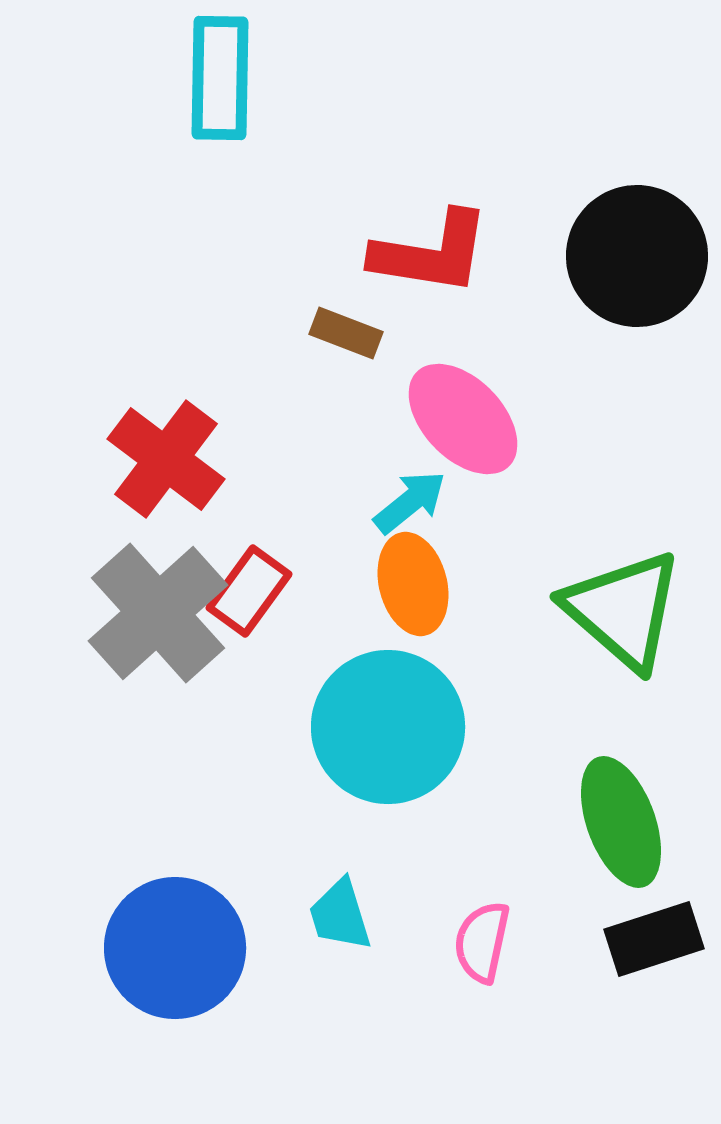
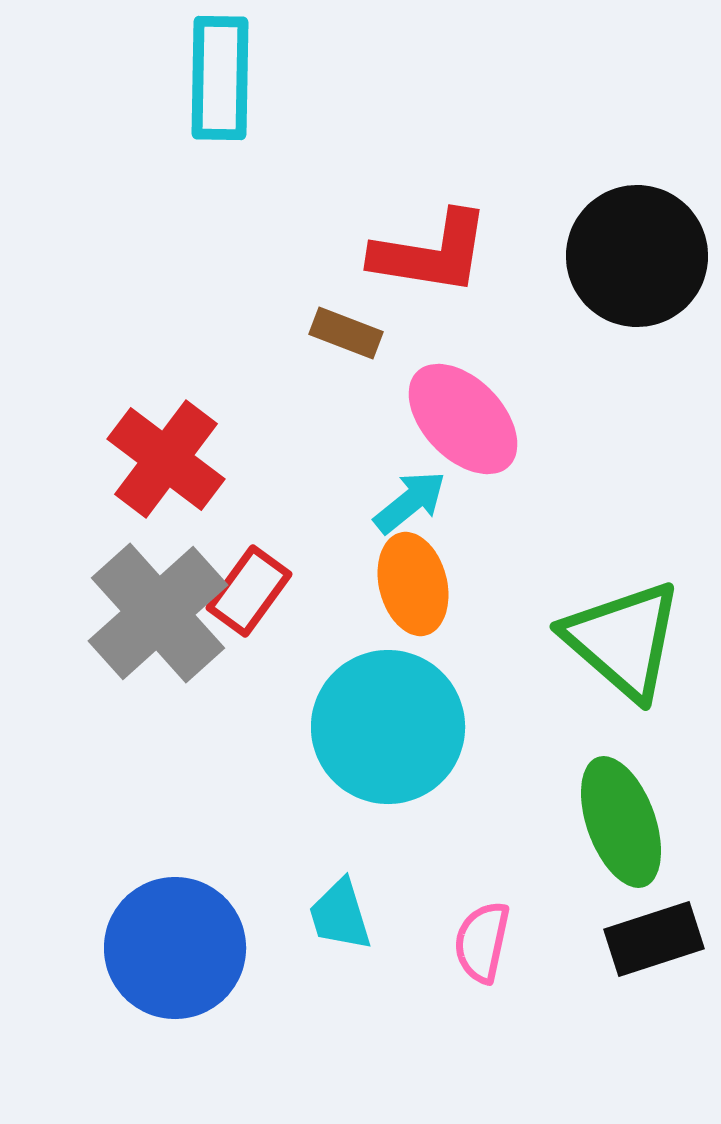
green triangle: moved 30 px down
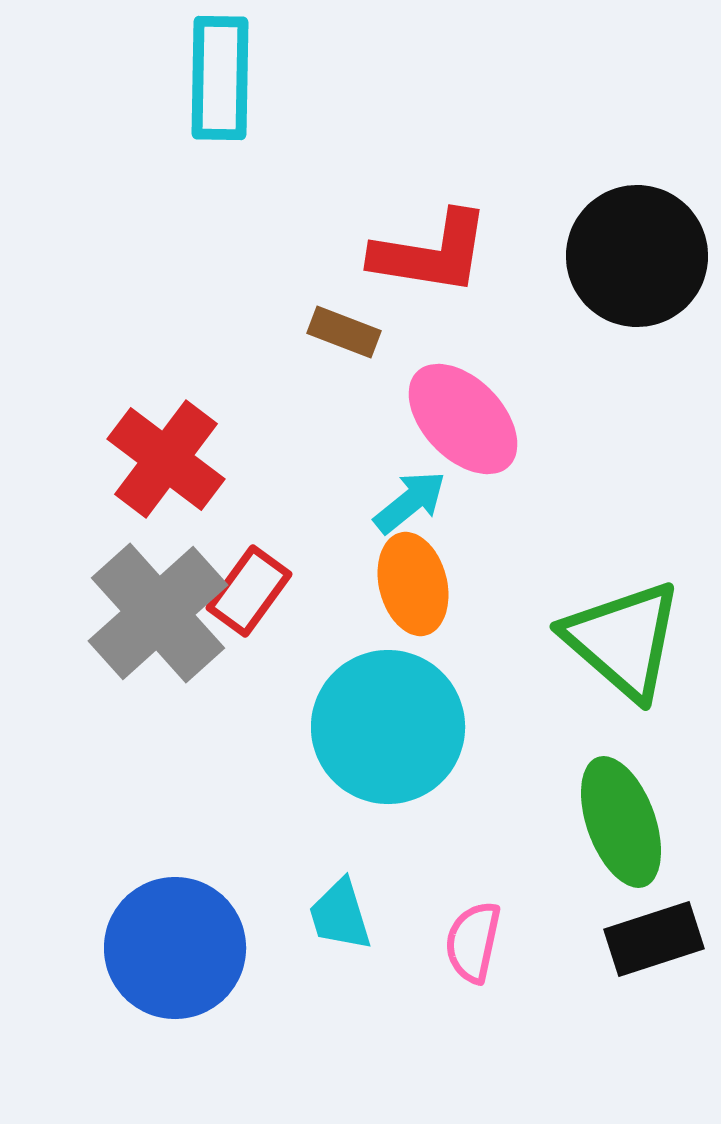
brown rectangle: moved 2 px left, 1 px up
pink semicircle: moved 9 px left
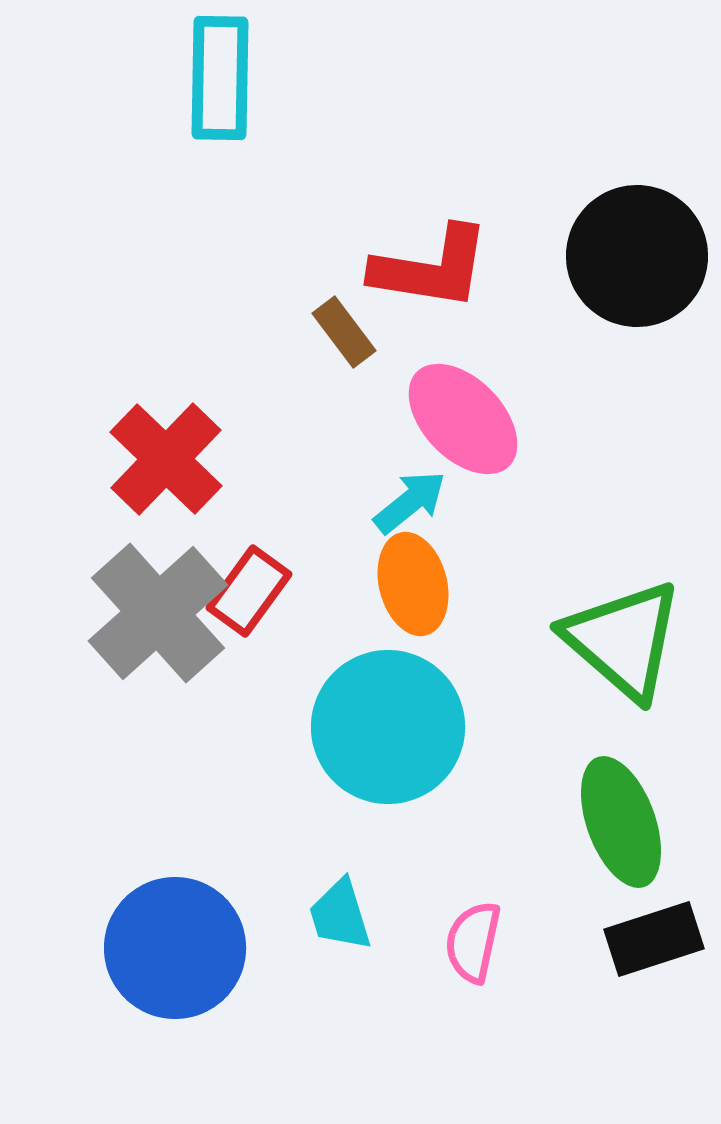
red L-shape: moved 15 px down
brown rectangle: rotated 32 degrees clockwise
red cross: rotated 7 degrees clockwise
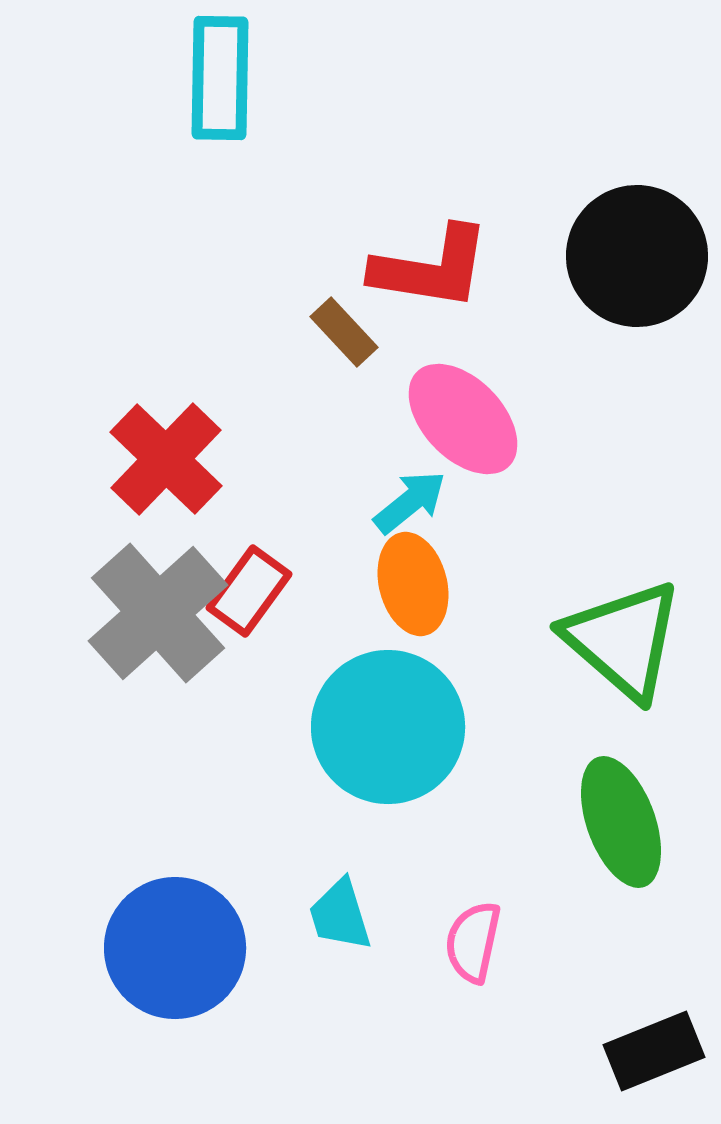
brown rectangle: rotated 6 degrees counterclockwise
black rectangle: moved 112 px down; rotated 4 degrees counterclockwise
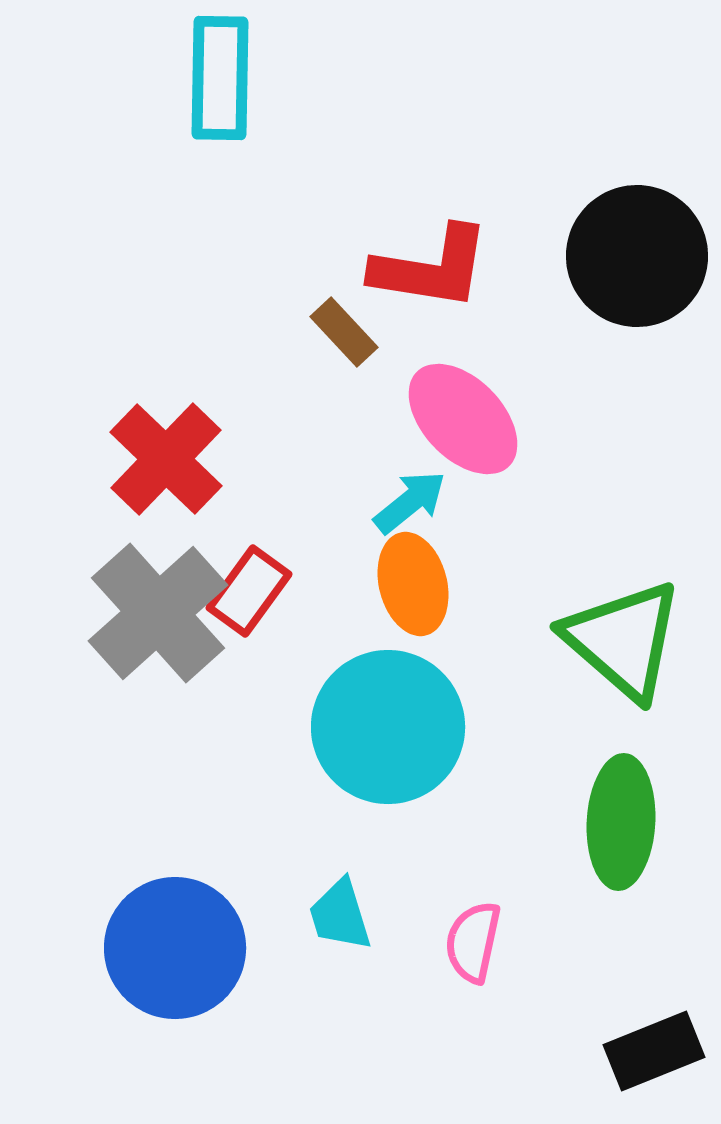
green ellipse: rotated 23 degrees clockwise
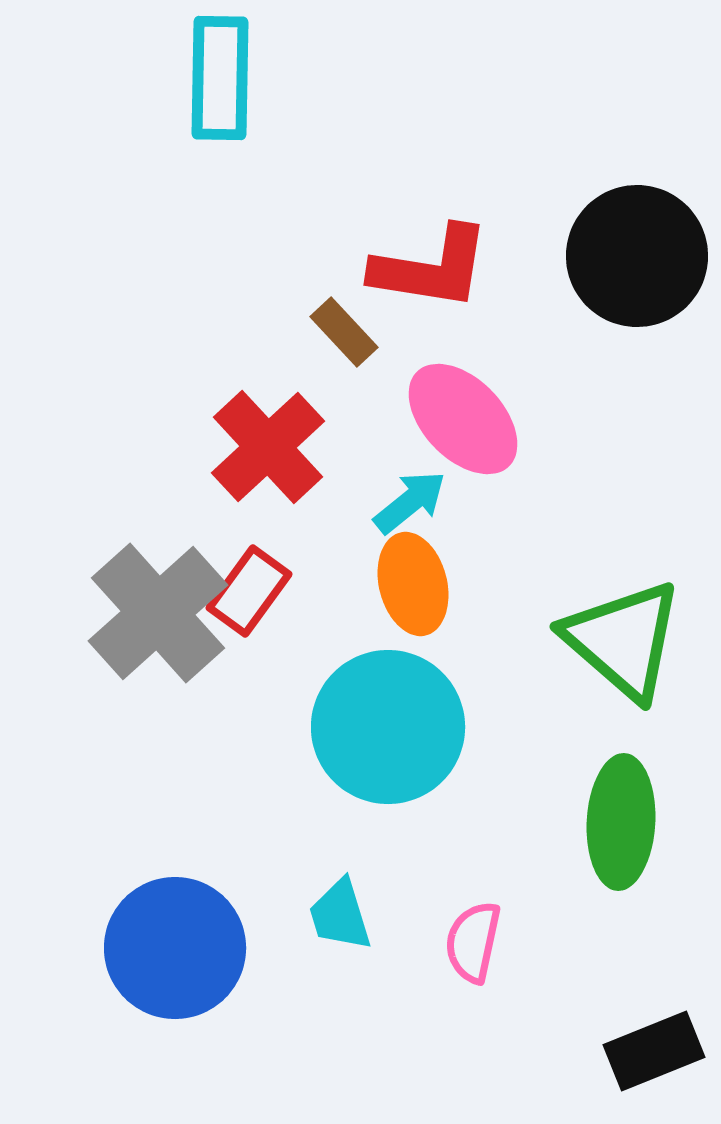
red cross: moved 102 px right, 12 px up; rotated 3 degrees clockwise
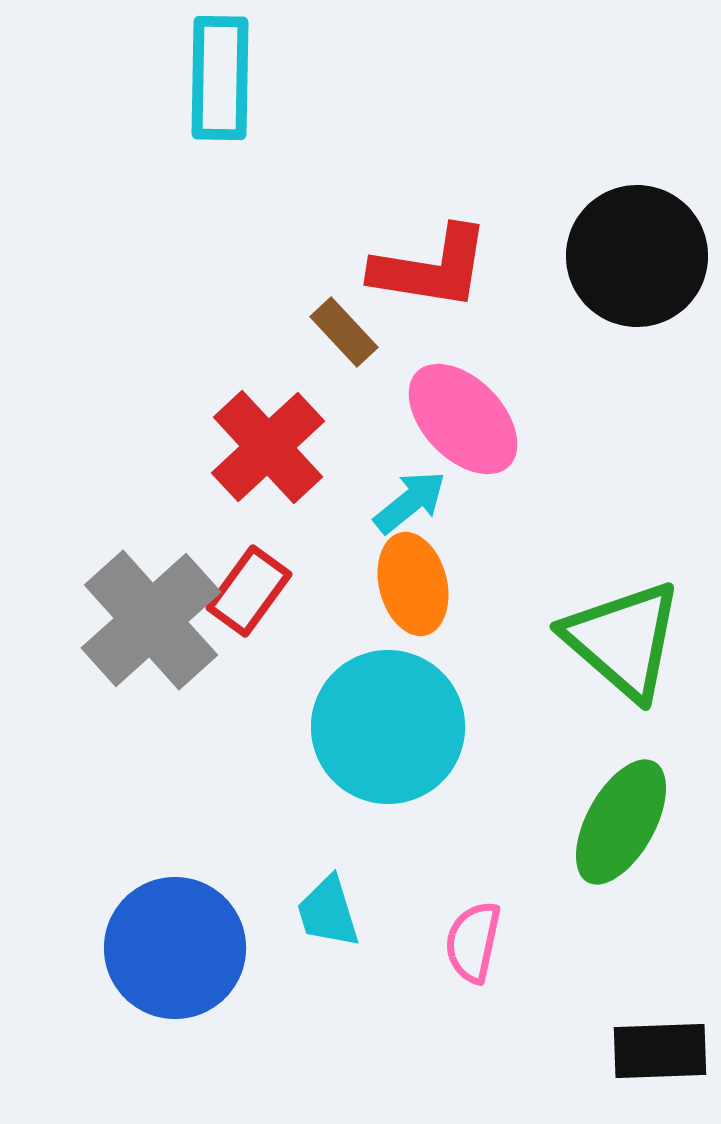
gray cross: moved 7 px left, 7 px down
green ellipse: rotated 26 degrees clockwise
cyan trapezoid: moved 12 px left, 3 px up
black rectangle: moved 6 px right; rotated 20 degrees clockwise
